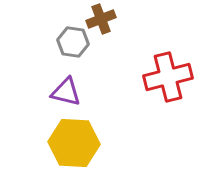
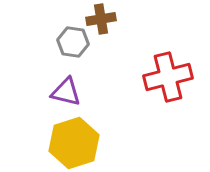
brown cross: rotated 12 degrees clockwise
yellow hexagon: rotated 21 degrees counterclockwise
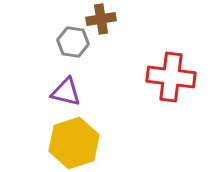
red cross: moved 3 px right; rotated 21 degrees clockwise
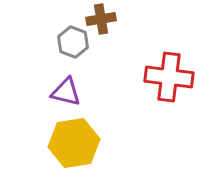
gray hexagon: rotated 12 degrees clockwise
red cross: moved 2 px left
yellow hexagon: rotated 9 degrees clockwise
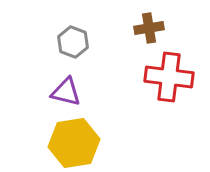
brown cross: moved 48 px right, 9 px down
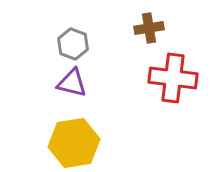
gray hexagon: moved 2 px down
red cross: moved 4 px right, 1 px down
purple triangle: moved 6 px right, 9 px up
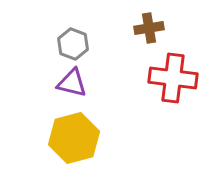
yellow hexagon: moved 5 px up; rotated 6 degrees counterclockwise
